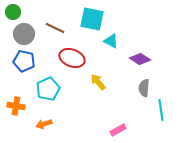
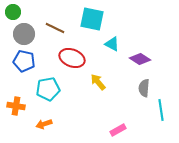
cyan triangle: moved 1 px right, 3 px down
cyan pentagon: rotated 15 degrees clockwise
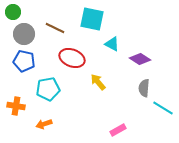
cyan line: moved 2 px right, 2 px up; rotated 50 degrees counterclockwise
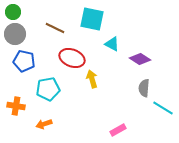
gray circle: moved 9 px left
yellow arrow: moved 6 px left, 3 px up; rotated 24 degrees clockwise
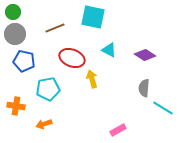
cyan square: moved 1 px right, 2 px up
brown line: rotated 48 degrees counterclockwise
cyan triangle: moved 3 px left, 6 px down
purple diamond: moved 5 px right, 4 px up
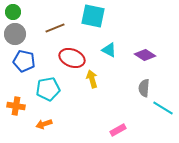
cyan square: moved 1 px up
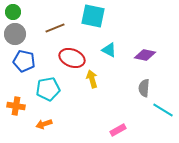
purple diamond: rotated 20 degrees counterclockwise
cyan line: moved 2 px down
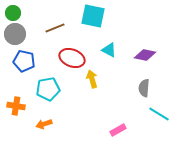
green circle: moved 1 px down
cyan line: moved 4 px left, 4 px down
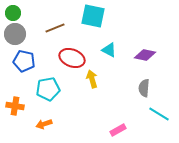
orange cross: moved 1 px left
